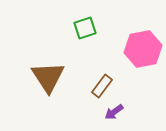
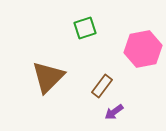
brown triangle: rotated 18 degrees clockwise
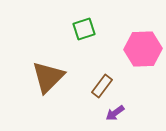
green square: moved 1 px left, 1 px down
pink hexagon: rotated 9 degrees clockwise
purple arrow: moved 1 px right, 1 px down
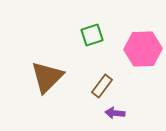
green square: moved 8 px right, 6 px down
brown triangle: moved 1 px left
purple arrow: rotated 42 degrees clockwise
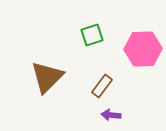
purple arrow: moved 4 px left, 2 px down
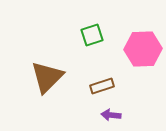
brown rectangle: rotated 35 degrees clockwise
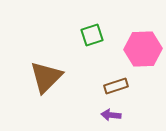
brown triangle: moved 1 px left
brown rectangle: moved 14 px right
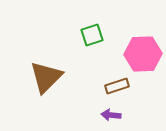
pink hexagon: moved 5 px down
brown rectangle: moved 1 px right
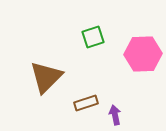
green square: moved 1 px right, 2 px down
brown rectangle: moved 31 px left, 17 px down
purple arrow: moved 4 px right; rotated 72 degrees clockwise
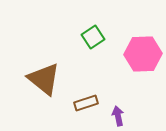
green square: rotated 15 degrees counterclockwise
brown triangle: moved 2 px left, 2 px down; rotated 36 degrees counterclockwise
purple arrow: moved 3 px right, 1 px down
